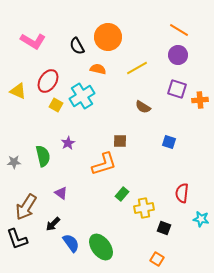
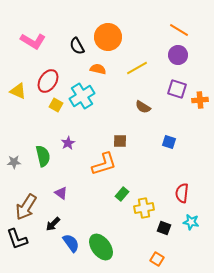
cyan star: moved 10 px left, 3 px down
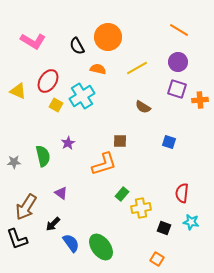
purple circle: moved 7 px down
yellow cross: moved 3 px left
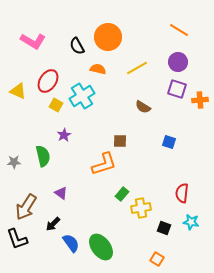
purple star: moved 4 px left, 8 px up
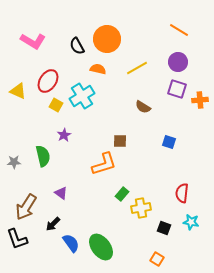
orange circle: moved 1 px left, 2 px down
